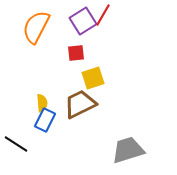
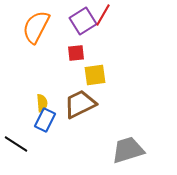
yellow square: moved 2 px right, 3 px up; rotated 10 degrees clockwise
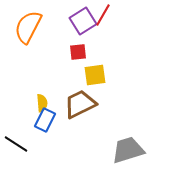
orange semicircle: moved 8 px left
red square: moved 2 px right, 1 px up
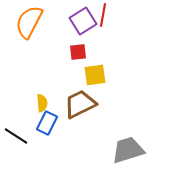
red line: rotated 20 degrees counterclockwise
orange semicircle: moved 1 px right, 5 px up
blue rectangle: moved 2 px right, 3 px down
black line: moved 8 px up
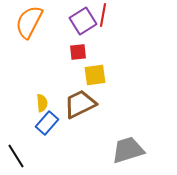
blue rectangle: rotated 15 degrees clockwise
black line: moved 20 px down; rotated 25 degrees clockwise
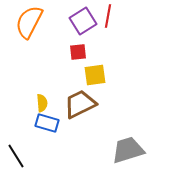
red line: moved 5 px right, 1 px down
blue rectangle: rotated 65 degrees clockwise
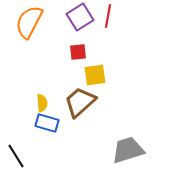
purple square: moved 3 px left, 4 px up
brown trapezoid: moved 2 px up; rotated 16 degrees counterclockwise
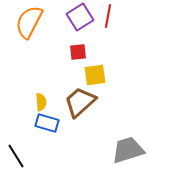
yellow semicircle: moved 1 px left, 1 px up
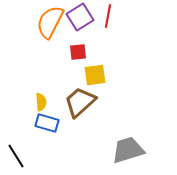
orange semicircle: moved 21 px right
